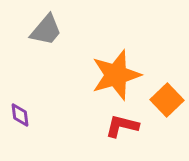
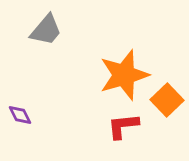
orange star: moved 8 px right
purple diamond: rotated 20 degrees counterclockwise
red L-shape: moved 1 px right; rotated 20 degrees counterclockwise
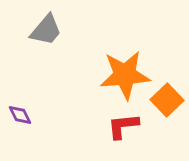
orange star: moved 1 px right; rotated 12 degrees clockwise
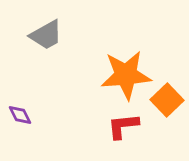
gray trapezoid: moved 5 px down; rotated 21 degrees clockwise
orange star: moved 1 px right
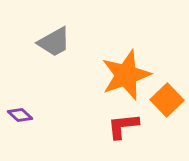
gray trapezoid: moved 8 px right, 7 px down
orange star: rotated 15 degrees counterclockwise
purple diamond: rotated 20 degrees counterclockwise
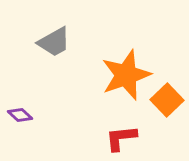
red L-shape: moved 2 px left, 12 px down
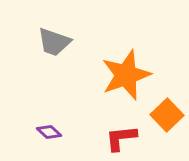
gray trapezoid: rotated 48 degrees clockwise
orange square: moved 15 px down
purple diamond: moved 29 px right, 17 px down
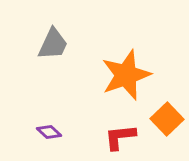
gray trapezoid: moved 1 px left, 2 px down; rotated 84 degrees counterclockwise
orange square: moved 4 px down
red L-shape: moved 1 px left, 1 px up
